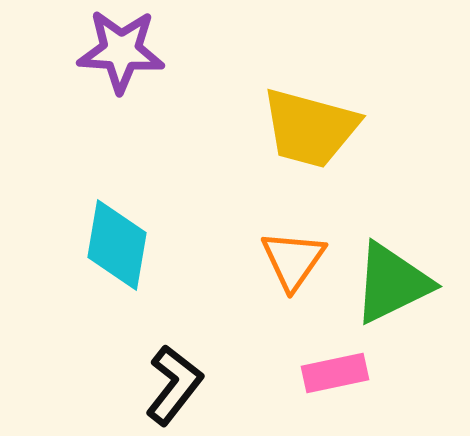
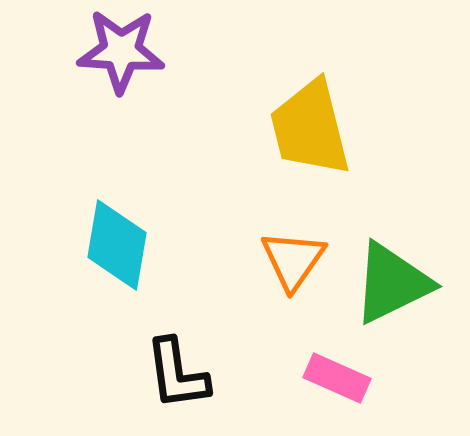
yellow trapezoid: rotated 61 degrees clockwise
pink rectangle: moved 2 px right, 5 px down; rotated 36 degrees clockwise
black L-shape: moved 3 px right, 11 px up; rotated 134 degrees clockwise
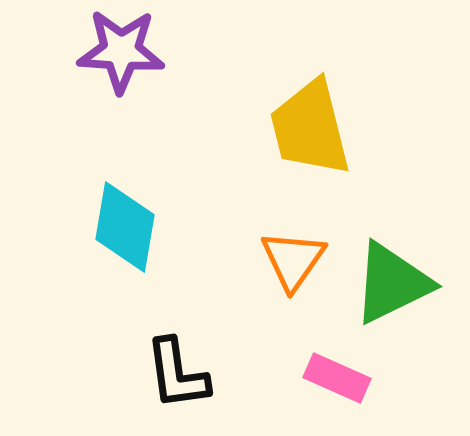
cyan diamond: moved 8 px right, 18 px up
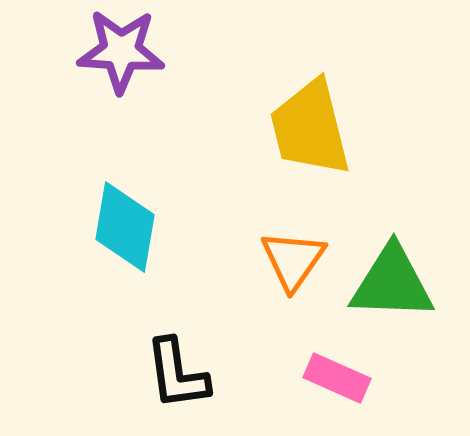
green triangle: rotated 28 degrees clockwise
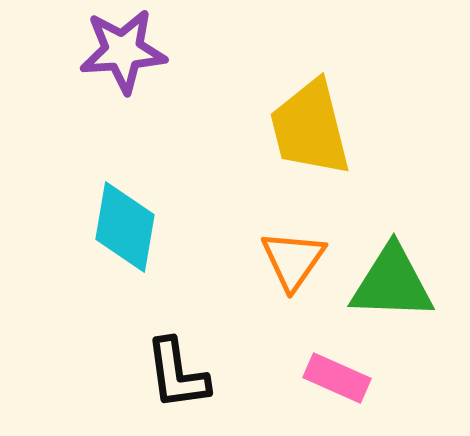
purple star: moved 2 px right; rotated 8 degrees counterclockwise
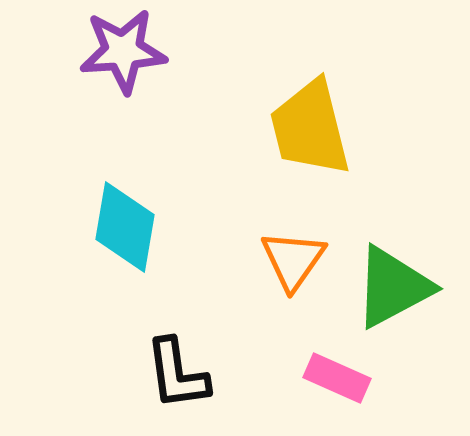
green triangle: moved 1 px right, 4 px down; rotated 30 degrees counterclockwise
